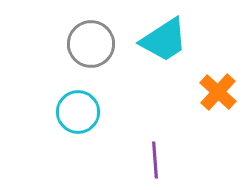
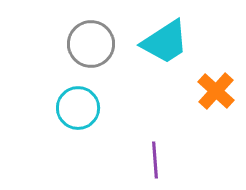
cyan trapezoid: moved 1 px right, 2 px down
orange cross: moved 2 px left, 1 px up
cyan circle: moved 4 px up
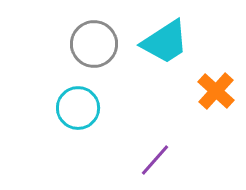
gray circle: moved 3 px right
purple line: rotated 45 degrees clockwise
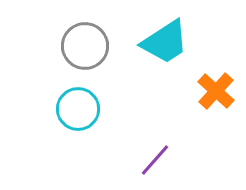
gray circle: moved 9 px left, 2 px down
cyan circle: moved 1 px down
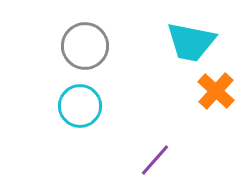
cyan trapezoid: moved 26 px right; rotated 44 degrees clockwise
cyan circle: moved 2 px right, 3 px up
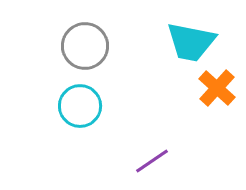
orange cross: moved 1 px right, 3 px up
purple line: moved 3 px left, 1 px down; rotated 15 degrees clockwise
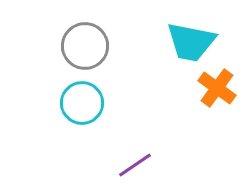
orange cross: rotated 6 degrees counterclockwise
cyan circle: moved 2 px right, 3 px up
purple line: moved 17 px left, 4 px down
